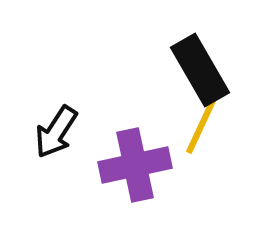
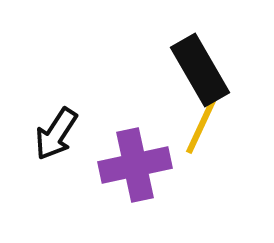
black arrow: moved 2 px down
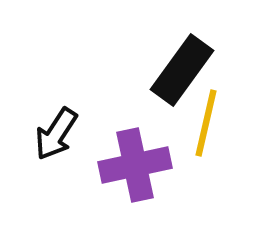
black rectangle: moved 18 px left; rotated 66 degrees clockwise
yellow line: moved 3 px right, 1 px down; rotated 12 degrees counterclockwise
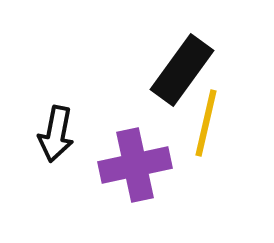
black arrow: rotated 22 degrees counterclockwise
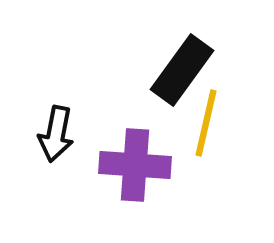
purple cross: rotated 16 degrees clockwise
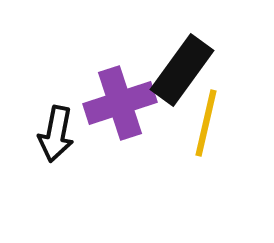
purple cross: moved 15 px left, 62 px up; rotated 22 degrees counterclockwise
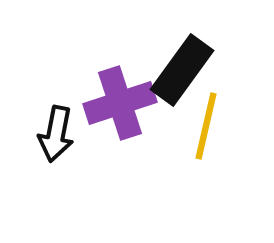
yellow line: moved 3 px down
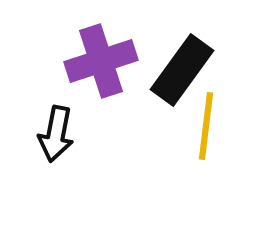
purple cross: moved 19 px left, 42 px up
yellow line: rotated 6 degrees counterclockwise
